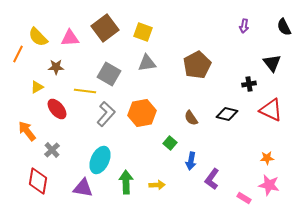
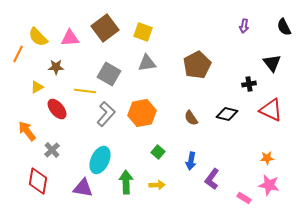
green square: moved 12 px left, 9 px down
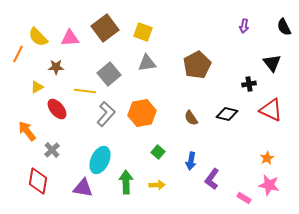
gray square: rotated 20 degrees clockwise
orange star: rotated 24 degrees counterclockwise
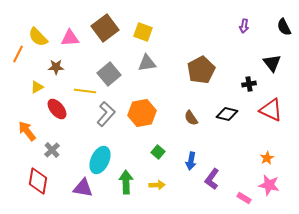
brown pentagon: moved 4 px right, 5 px down
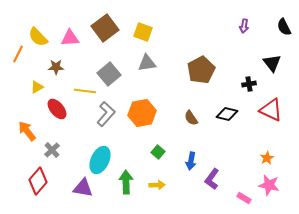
red diamond: rotated 32 degrees clockwise
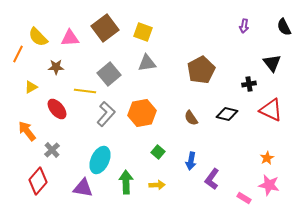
yellow triangle: moved 6 px left
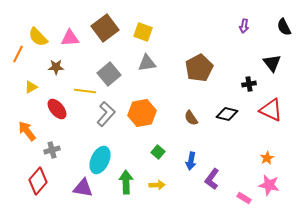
brown pentagon: moved 2 px left, 2 px up
gray cross: rotated 28 degrees clockwise
